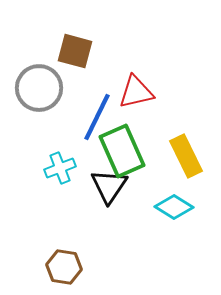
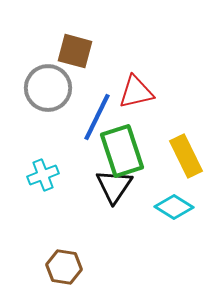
gray circle: moved 9 px right
green rectangle: rotated 6 degrees clockwise
cyan cross: moved 17 px left, 7 px down
black triangle: moved 5 px right
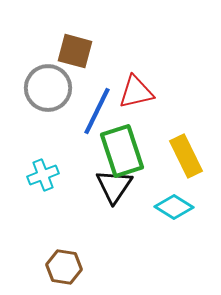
blue line: moved 6 px up
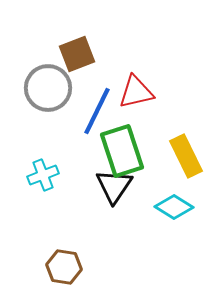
brown square: moved 2 px right, 3 px down; rotated 36 degrees counterclockwise
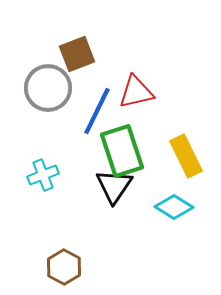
brown hexagon: rotated 20 degrees clockwise
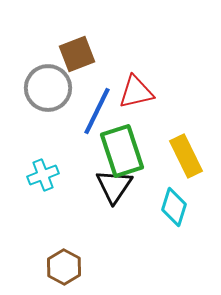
cyan diamond: rotated 75 degrees clockwise
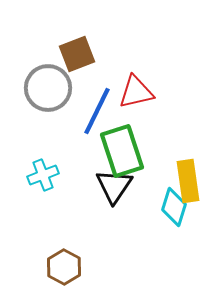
yellow rectangle: moved 2 px right, 25 px down; rotated 18 degrees clockwise
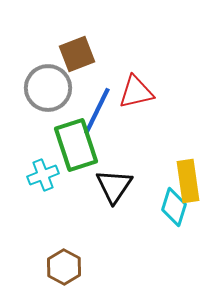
green rectangle: moved 46 px left, 6 px up
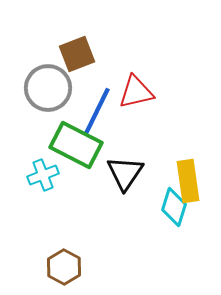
green rectangle: rotated 45 degrees counterclockwise
black triangle: moved 11 px right, 13 px up
